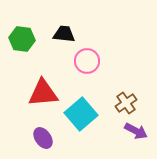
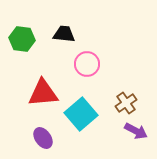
pink circle: moved 3 px down
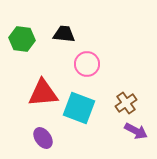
cyan square: moved 2 px left, 6 px up; rotated 28 degrees counterclockwise
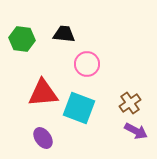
brown cross: moved 4 px right
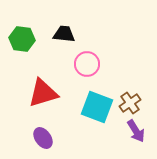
red triangle: rotated 12 degrees counterclockwise
cyan square: moved 18 px right, 1 px up
purple arrow: rotated 30 degrees clockwise
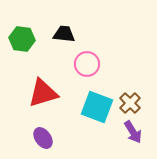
brown cross: rotated 10 degrees counterclockwise
purple arrow: moved 3 px left, 1 px down
